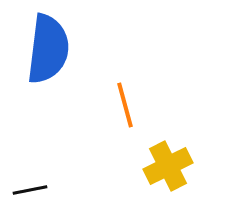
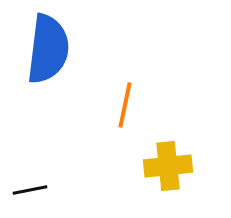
orange line: rotated 27 degrees clockwise
yellow cross: rotated 21 degrees clockwise
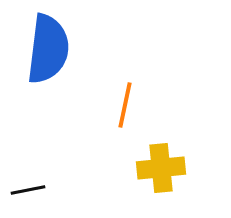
yellow cross: moved 7 px left, 2 px down
black line: moved 2 px left
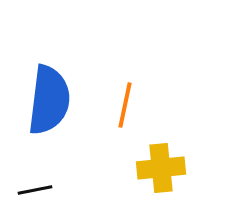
blue semicircle: moved 1 px right, 51 px down
black line: moved 7 px right
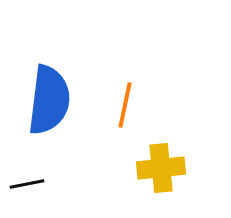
black line: moved 8 px left, 6 px up
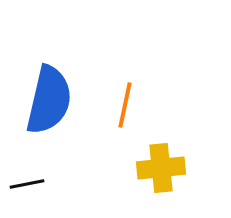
blue semicircle: rotated 6 degrees clockwise
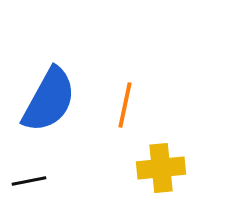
blue semicircle: rotated 16 degrees clockwise
black line: moved 2 px right, 3 px up
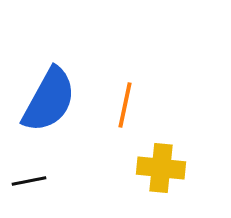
yellow cross: rotated 12 degrees clockwise
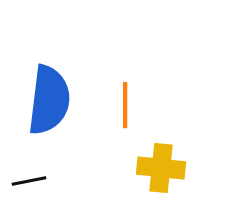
blue semicircle: rotated 22 degrees counterclockwise
orange line: rotated 12 degrees counterclockwise
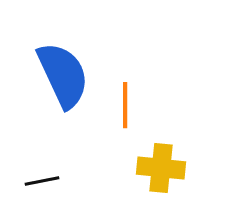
blue semicircle: moved 14 px right, 25 px up; rotated 32 degrees counterclockwise
black line: moved 13 px right
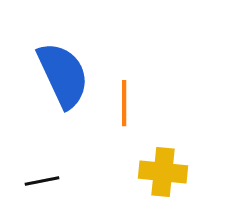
orange line: moved 1 px left, 2 px up
yellow cross: moved 2 px right, 4 px down
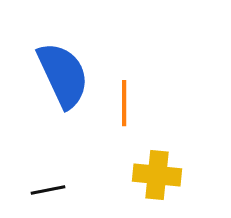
yellow cross: moved 6 px left, 3 px down
black line: moved 6 px right, 9 px down
